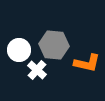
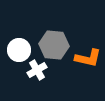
orange L-shape: moved 1 px right, 5 px up
white cross: rotated 18 degrees clockwise
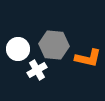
white circle: moved 1 px left, 1 px up
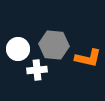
white cross: rotated 24 degrees clockwise
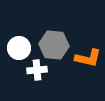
white circle: moved 1 px right, 1 px up
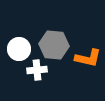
white circle: moved 1 px down
